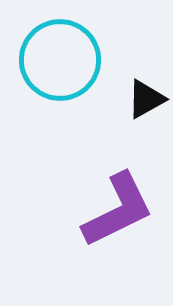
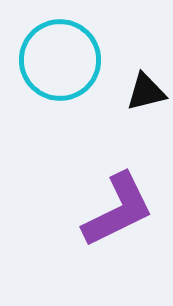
black triangle: moved 7 px up; rotated 15 degrees clockwise
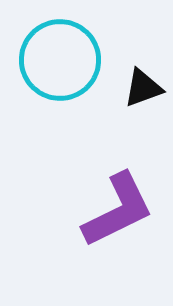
black triangle: moved 3 px left, 4 px up; rotated 6 degrees counterclockwise
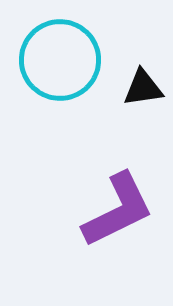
black triangle: rotated 12 degrees clockwise
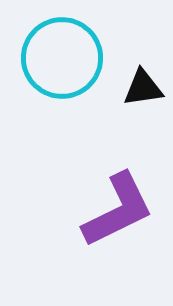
cyan circle: moved 2 px right, 2 px up
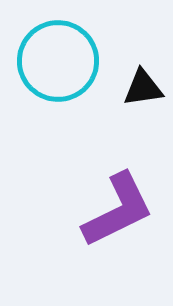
cyan circle: moved 4 px left, 3 px down
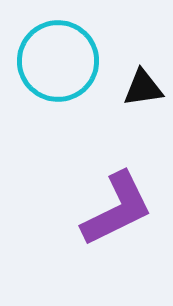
purple L-shape: moved 1 px left, 1 px up
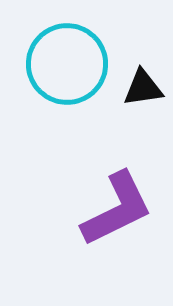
cyan circle: moved 9 px right, 3 px down
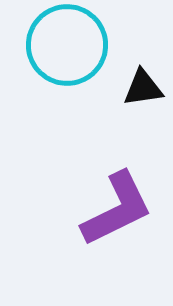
cyan circle: moved 19 px up
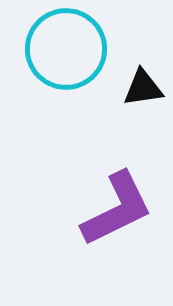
cyan circle: moved 1 px left, 4 px down
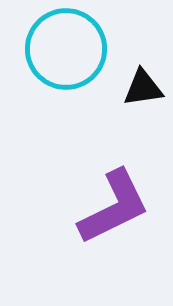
purple L-shape: moved 3 px left, 2 px up
